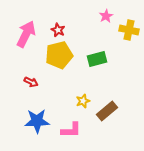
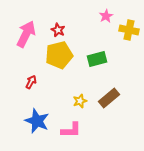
red arrow: rotated 88 degrees counterclockwise
yellow star: moved 3 px left
brown rectangle: moved 2 px right, 13 px up
blue star: rotated 25 degrees clockwise
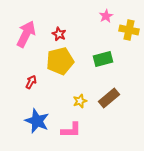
red star: moved 1 px right, 4 px down
yellow pentagon: moved 1 px right, 6 px down
green rectangle: moved 6 px right
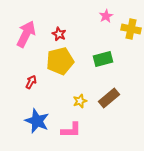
yellow cross: moved 2 px right, 1 px up
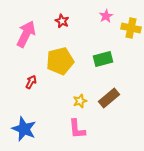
yellow cross: moved 1 px up
red star: moved 3 px right, 13 px up
blue star: moved 13 px left, 8 px down
pink L-shape: moved 6 px right, 1 px up; rotated 85 degrees clockwise
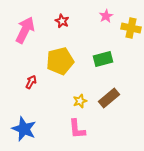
pink arrow: moved 1 px left, 4 px up
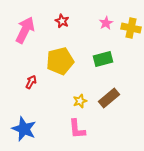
pink star: moved 7 px down
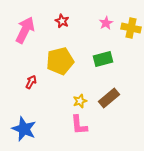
pink L-shape: moved 2 px right, 4 px up
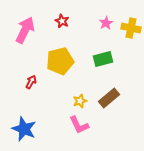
pink L-shape: rotated 20 degrees counterclockwise
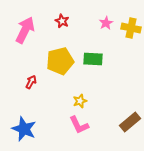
green rectangle: moved 10 px left; rotated 18 degrees clockwise
brown rectangle: moved 21 px right, 24 px down
